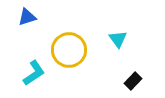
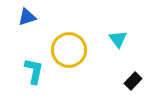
cyan L-shape: moved 2 px up; rotated 44 degrees counterclockwise
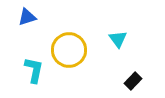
cyan L-shape: moved 1 px up
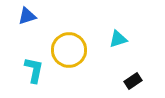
blue triangle: moved 1 px up
cyan triangle: rotated 48 degrees clockwise
black rectangle: rotated 12 degrees clockwise
